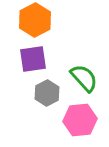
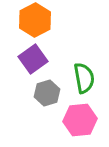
purple square: rotated 28 degrees counterclockwise
green semicircle: rotated 32 degrees clockwise
gray hexagon: rotated 10 degrees clockwise
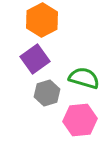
orange hexagon: moved 7 px right
purple square: moved 2 px right
green semicircle: rotated 64 degrees counterclockwise
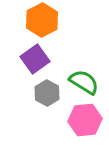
green semicircle: moved 4 px down; rotated 16 degrees clockwise
gray hexagon: rotated 15 degrees counterclockwise
pink hexagon: moved 5 px right
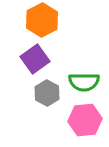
green semicircle: rotated 148 degrees clockwise
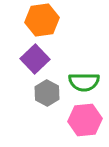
orange hexagon: rotated 20 degrees clockwise
purple square: rotated 8 degrees counterclockwise
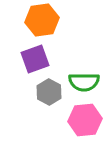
purple square: rotated 24 degrees clockwise
gray hexagon: moved 2 px right, 1 px up
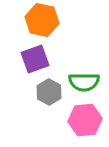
orange hexagon: rotated 20 degrees clockwise
